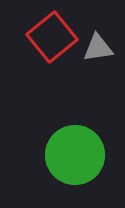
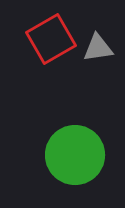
red square: moved 1 px left, 2 px down; rotated 9 degrees clockwise
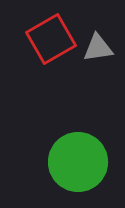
green circle: moved 3 px right, 7 px down
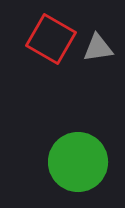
red square: rotated 30 degrees counterclockwise
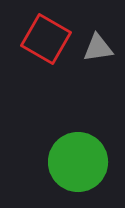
red square: moved 5 px left
